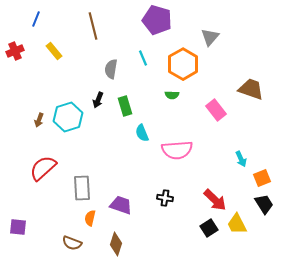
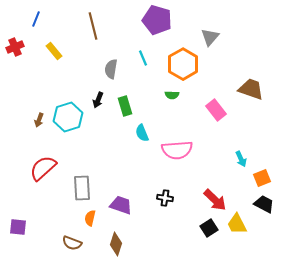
red cross: moved 4 px up
black trapezoid: rotated 30 degrees counterclockwise
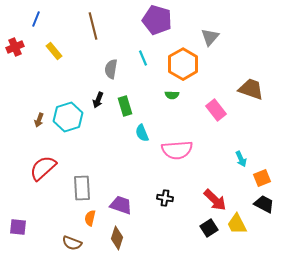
brown diamond: moved 1 px right, 6 px up
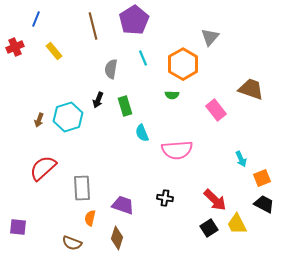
purple pentagon: moved 23 px left; rotated 24 degrees clockwise
purple trapezoid: moved 2 px right
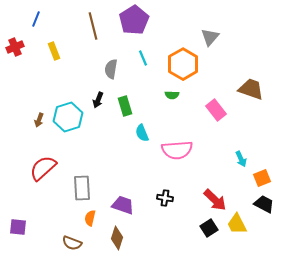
yellow rectangle: rotated 18 degrees clockwise
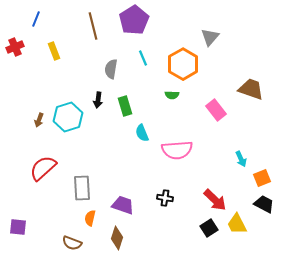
black arrow: rotated 14 degrees counterclockwise
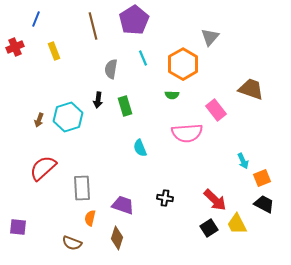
cyan semicircle: moved 2 px left, 15 px down
pink semicircle: moved 10 px right, 17 px up
cyan arrow: moved 2 px right, 2 px down
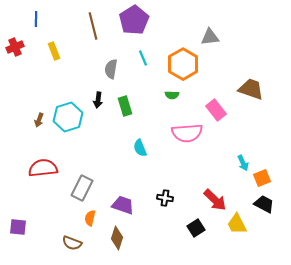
blue line: rotated 21 degrees counterclockwise
gray triangle: rotated 42 degrees clockwise
cyan arrow: moved 2 px down
red semicircle: rotated 36 degrees clockwise
gray rectangle: rotated 30 degrees clockwise
black square: moved 13 px left
